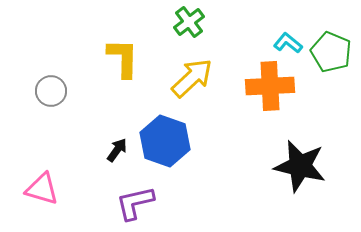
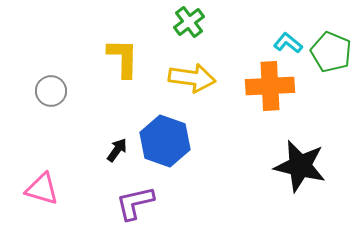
yellow arrow: rotated 51 degrees clockwise
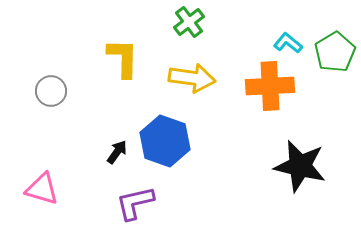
green pentagon: moved 4 px right; rotated 18 degrees clockwise
black arrow: moved 2 px down
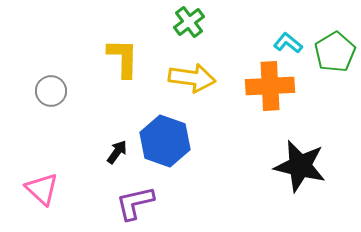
pink triangle: rotated 27 degrees clockwise
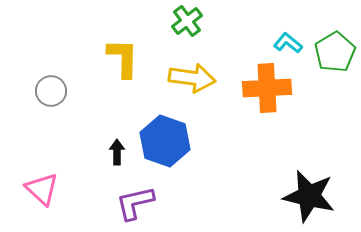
green cross: moved 2 px left, 1 px up
orange cross: moved 3 px left, 2 px down
black arrow: rotated 35 degrees counterclockwise
black star: moved 9 px right, 30 px down
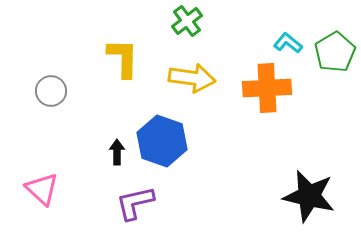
blue hexagon: moved 3 px left
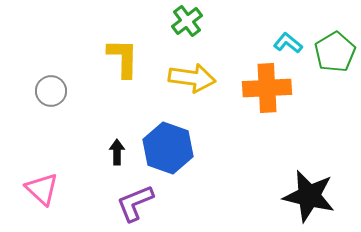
blue hexagon: moved 6 px right, 7 px down
purple L-shape: rotated 9 degrees counterclockwise
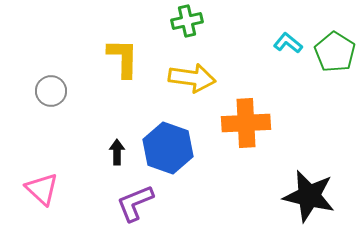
green cross: rotated 24 degrees clockwise
green pentagon: rotated 9 degrees counterclockwise
orange cross: moved 21 px left, 35 px down
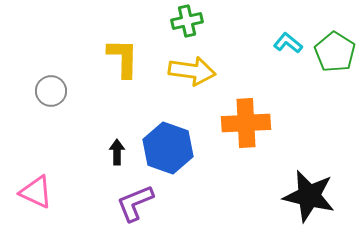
yellow arrow: moved 7 px up
pink triangle: moved 6 px left, 3 px down; rotated 18 degrees counterclockwise
